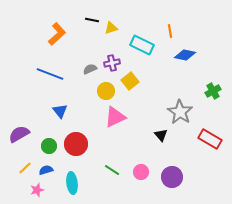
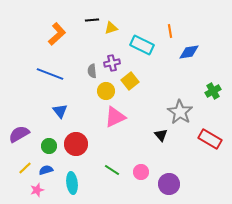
black line: rotated 16 degrees counterclockwise
blue diamond: moved 4 px right, 3 px up; rotated 20 degrees counterclockwise
gray semicircle: moved 2 px right, 2 px down; rotated 72 degrees counterclockwise
purple circle: moved 3 px left, 7 px down
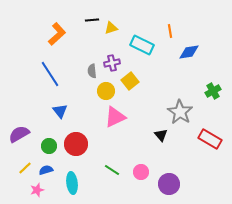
blue line: rotated 36 degrees clockwise
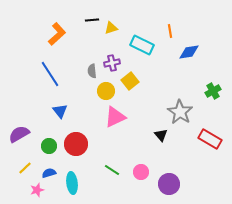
blue semicircle: moved 3 px right, 3 px down
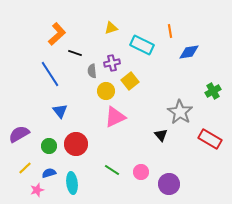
black line: moved 17 px left, 33 px down; rotated 24 degrees clockwise
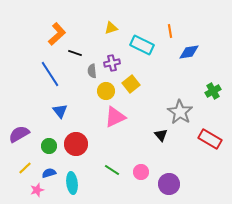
yellow square: moved 1 px right, 3 px down
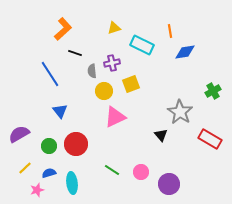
yellow triangle: moved 3 px right
orange L-shape: moved 6 px right, 5 px up
blue diamond: moved 4 px left
yellow square: rotated 18 degrees clockwise
yellow circle: moved 2 px left
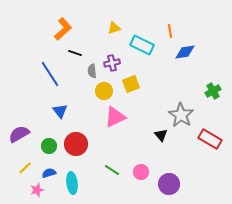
gray star: moved 1 px right, 3 px down
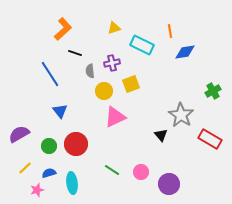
gray semicircle: moved 2 px left
